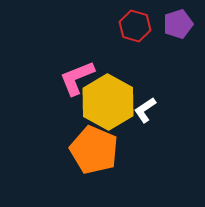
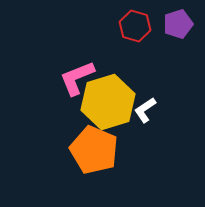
yellow hexagon: rotated 14 degrees clockwise
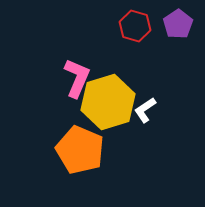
purple pentagon: rotated 16 degrees counterclockwise
pink L-shape: rotated 135 degrees clockwise
orange pentagon: moved 14 px left
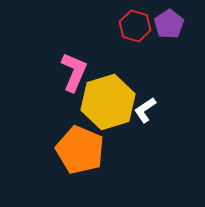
purple pentagon: moved 9 px left
pink L-shape: moved 3 px left, 6 px up
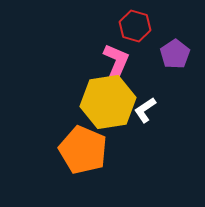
purple pentagon: moved 6 px right, 30 px down
pink L-shape: moved 42 px right, 9 px up
yellow hexagon: rotated 8 degrees clockwise
orange pentagon: moved 3 px right
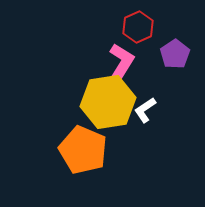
red hexagon: moved 3 px right, 1 px down; rotated 20 degrees clockwise
pink L-shape: moved 5 px right; rotated 9 degrees clockwise
